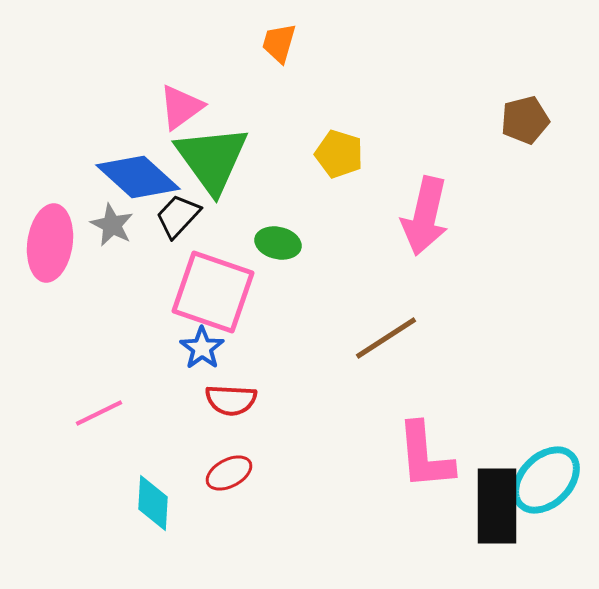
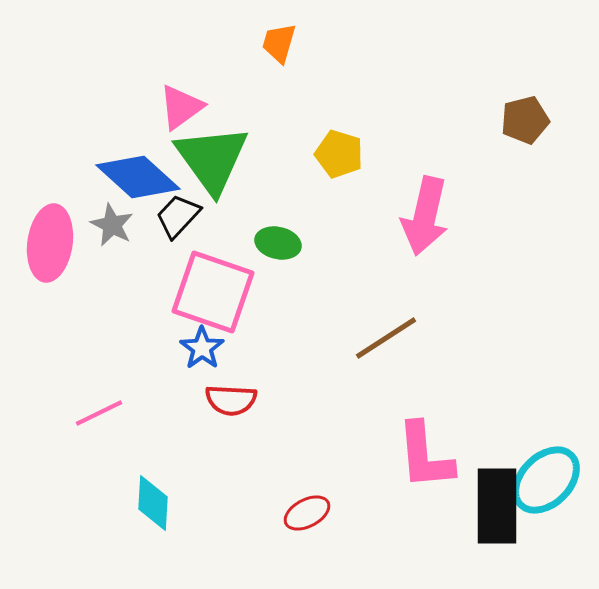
red ellipse: moved 78 px right, 40 px down
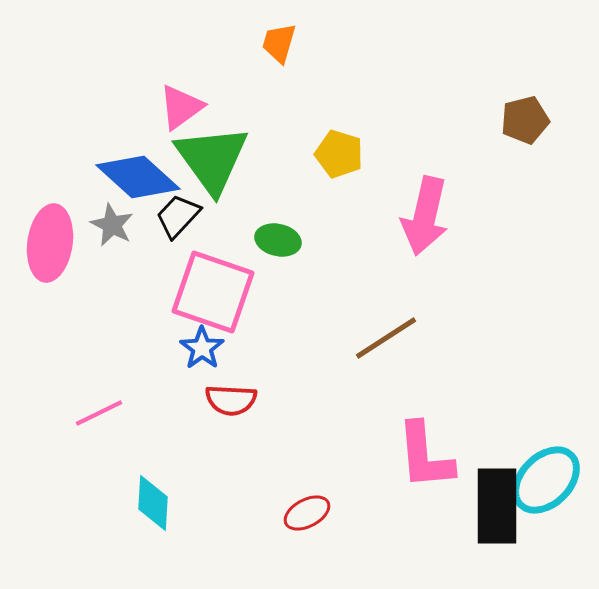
green ellipse: moved 3 px up
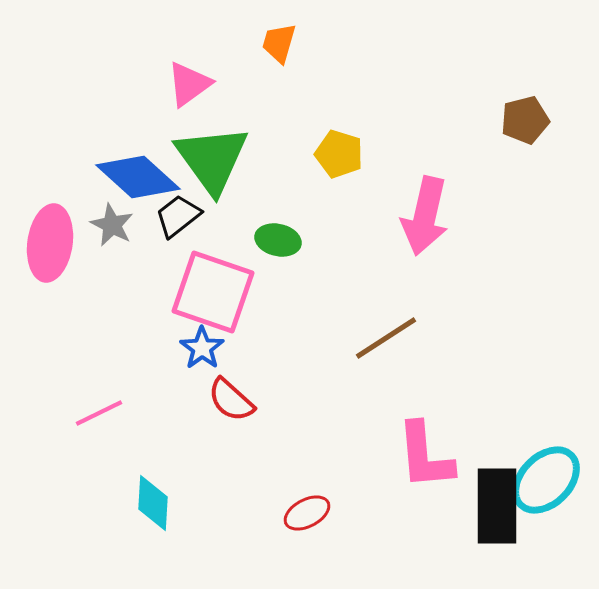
pink triangle: moved 8 px right, 23 px up
black trapezoid: rotated 9 degrees clockwise
red semicircle: rotated 39 degrees clockwise
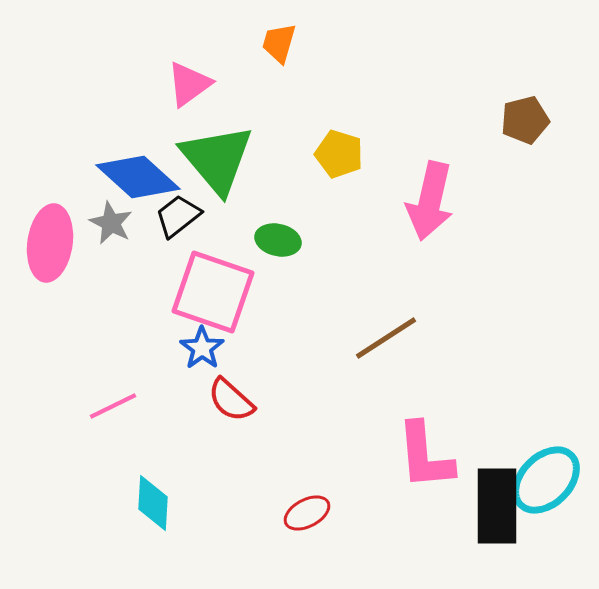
green triangle: moved 5 px right; rotated 4 degrees counterclockwise
pink arrow: moved 5 px right, 15 px up
gray star: moved 1 px left, 2 px up
pink line: moved 14 px right, 7 px up
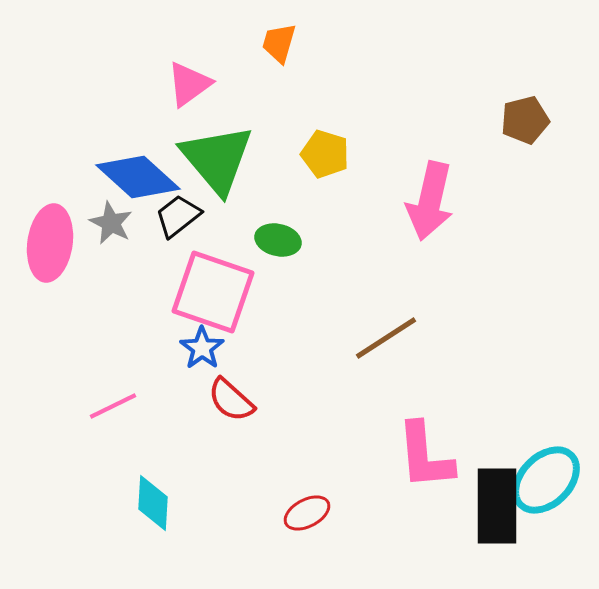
yellow pentagon: moved 14 px left
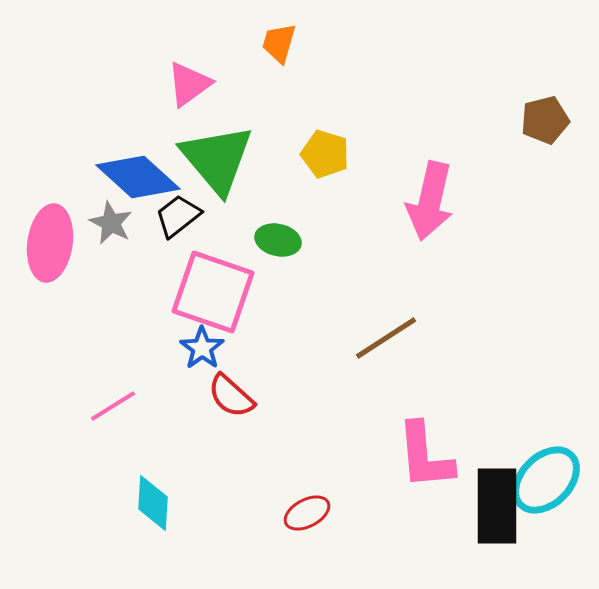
brown pentagon: moved 20 px right
red semicircle: moved 4 px up
pink line: rotated 6 degrees counterclockwise
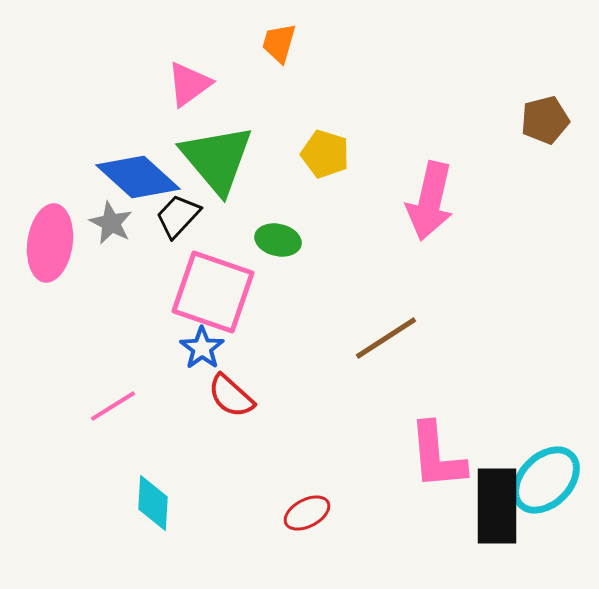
black trapezoid: rotated 9 degrees counterclockwise
pink L-shape: moved 12 px right
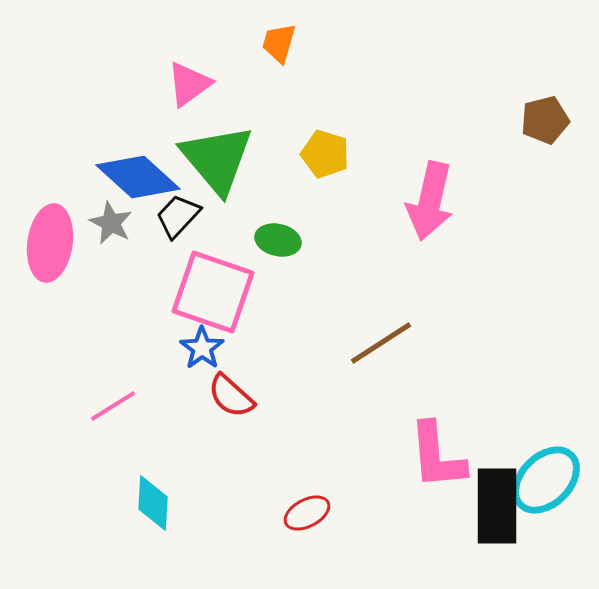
brown line: moved 5 px left, 5 px down
